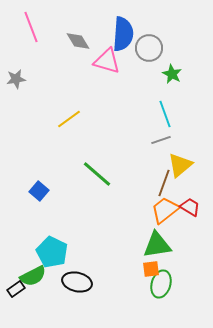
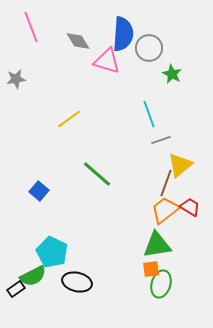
cyan line: moved 16 px left
brown line: moved 2 px right
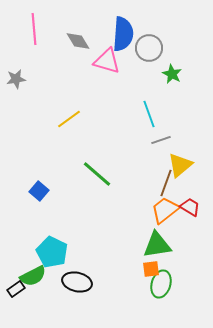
pink line: moved 3 px right, 2 px down; rotated 16 degrees clockwise
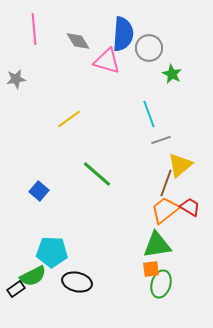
cyan pentagon: rotated 24 degrees counterclockwise
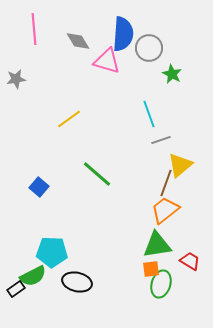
blue square: moved 4 px up
red trapezoid: moved 54 px down
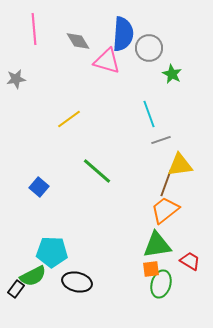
yellow triangle: rotated 32 degrees clockwise
green line: moved 3 px up
black rectangle: rotated 18 degrees counterclockwise
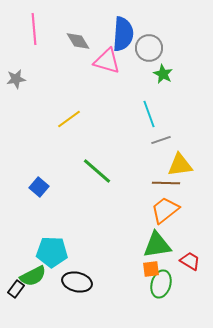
green star: moved 9 px left
brown line: rotated 72 degrees clockwise
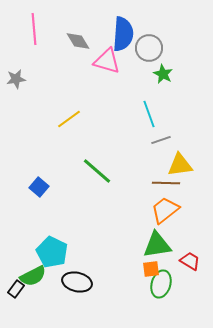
cyan pentagon: rotated 24 degrees clockwise
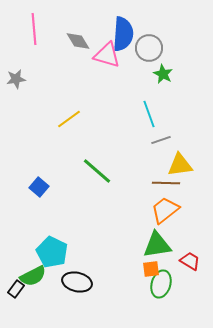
pink triangle: moved 6 px up
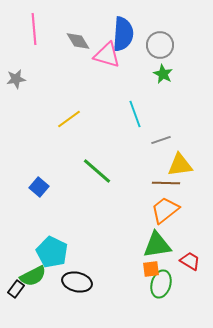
gray circle: moved 11 px right, 3 px up
cyan line: moved 14 px left
